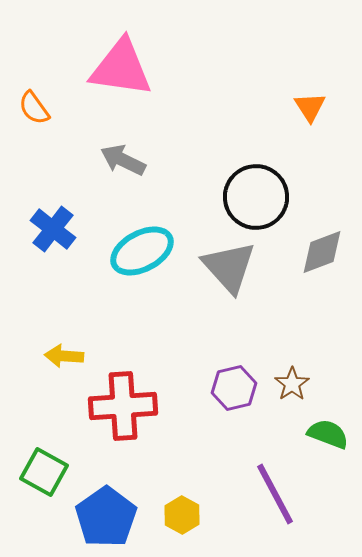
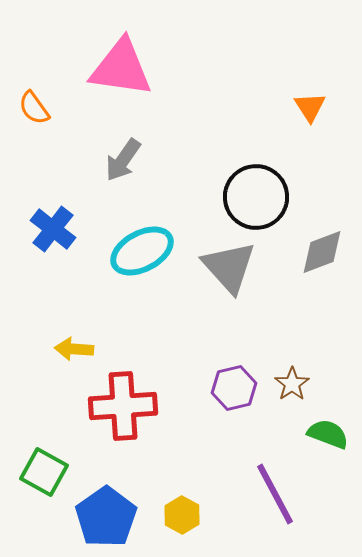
gray arrow: rotated 81 degrees counterclockwise
yellow arrow: moved 10 px right, 7 px up
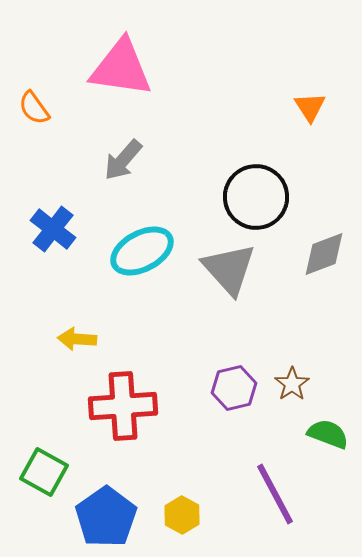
gray arrow: rotated 6 degrees clockwise
gray diamond: moved 2 px right, 2 px down
gray triangle: moved 2 px down
yellow arrow: moved 3 px right, 10 px up
